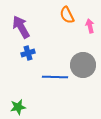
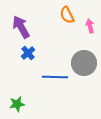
blue cross: rotated 24 degrees counterclockwise
gray circle: moved 1 px right, 2 px up
green star: moved 1 px left, 3 px up
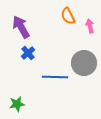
orange semicircle: moved 1 px right, 1 px down
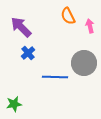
purple arrow: rotated 15 degrees counterclockwise
green star: moved 3 px left
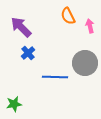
gray circle: moved 1 px right
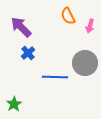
pink arrow: rotated 152 degrees counterclockwise
green star: rotated 21 degrees counterclockwise
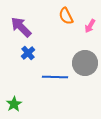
orange semicircle: moved 2 px left
pink arrow: rotated 16 degrees clockwise
